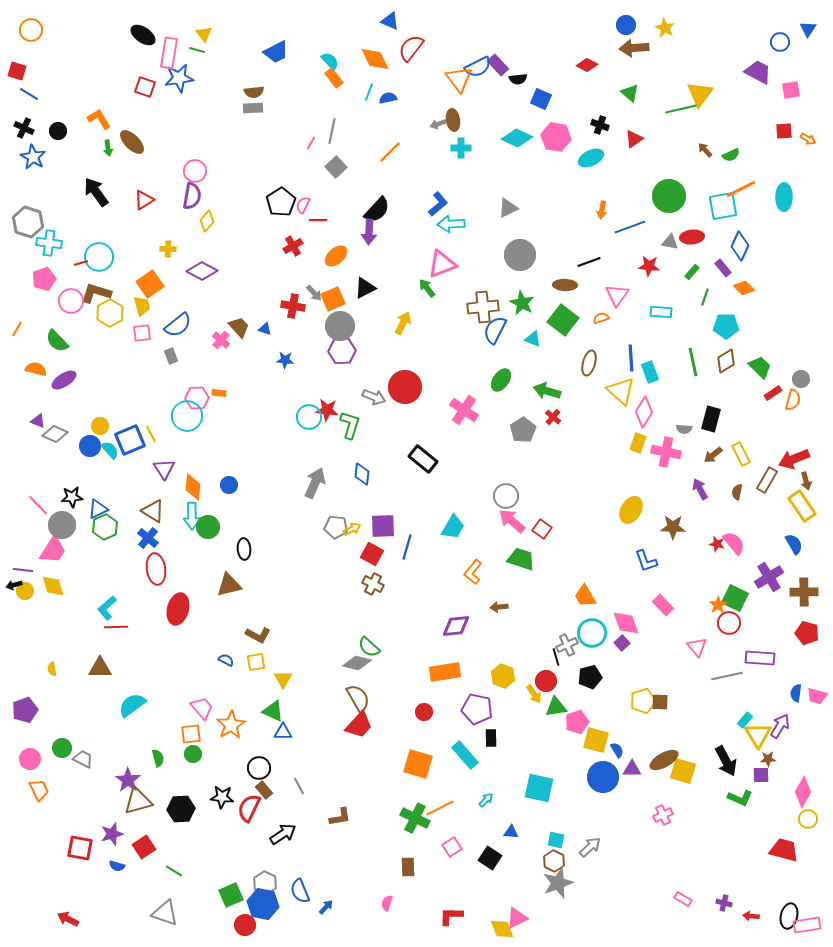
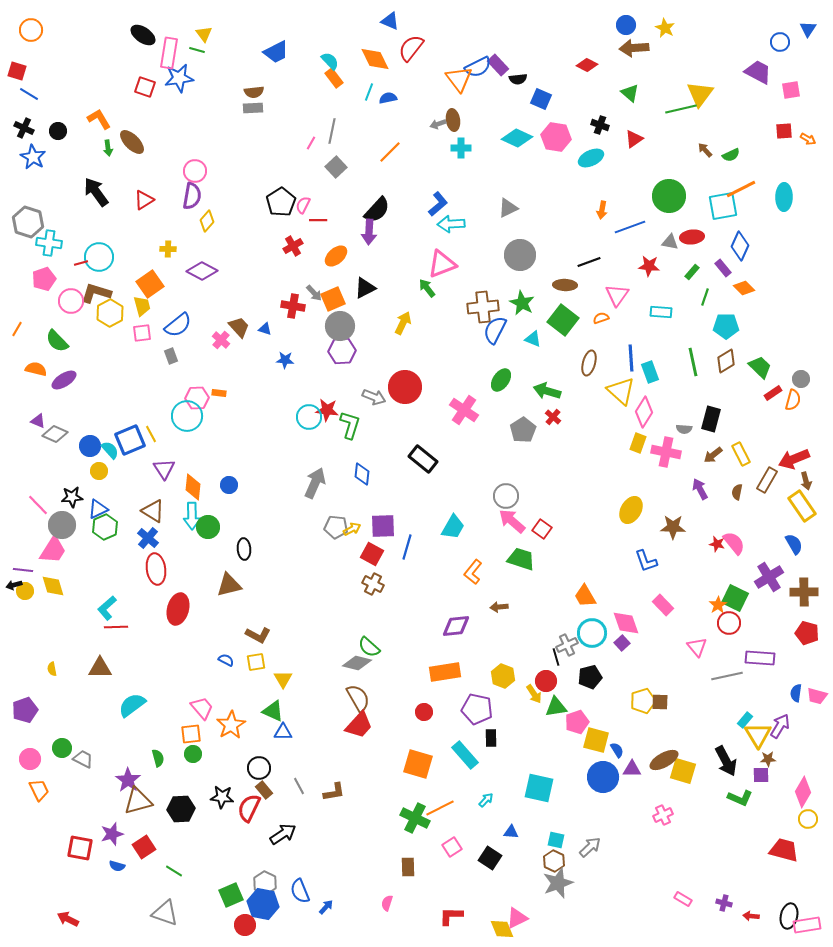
yellow circle at (100, 426): moved 1 px left, 45 px down
brown L-shape at (340, 817): moved 6 px left, 25 px up
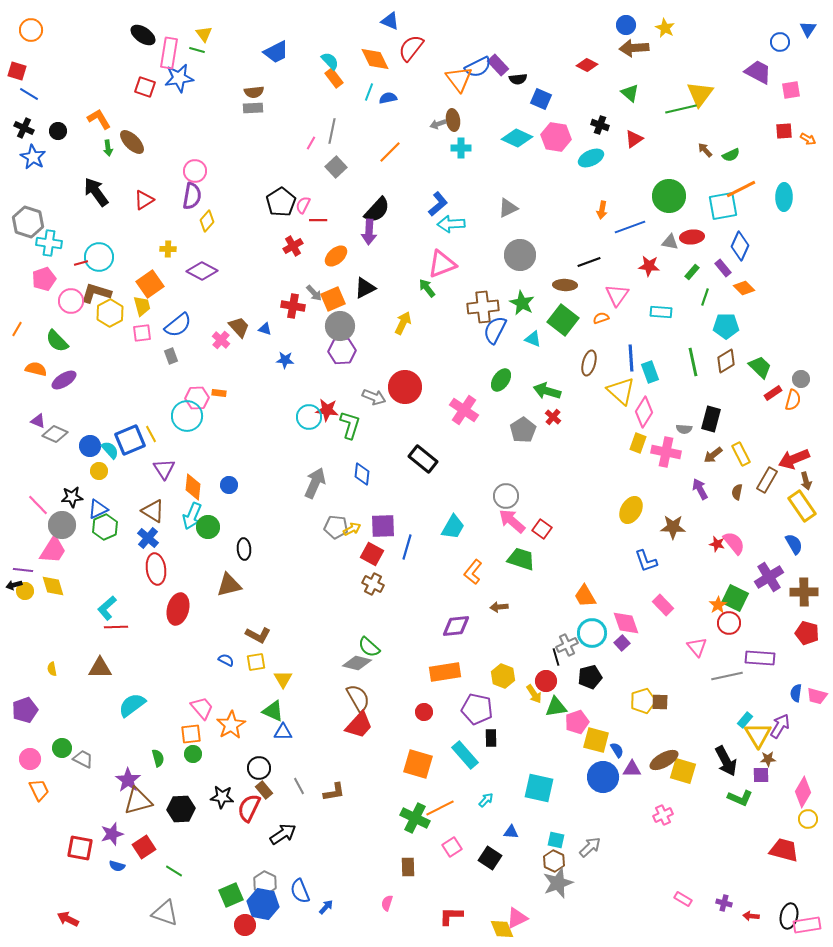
cyan arrow at (192, 516): rotated 24 degrees clockwise
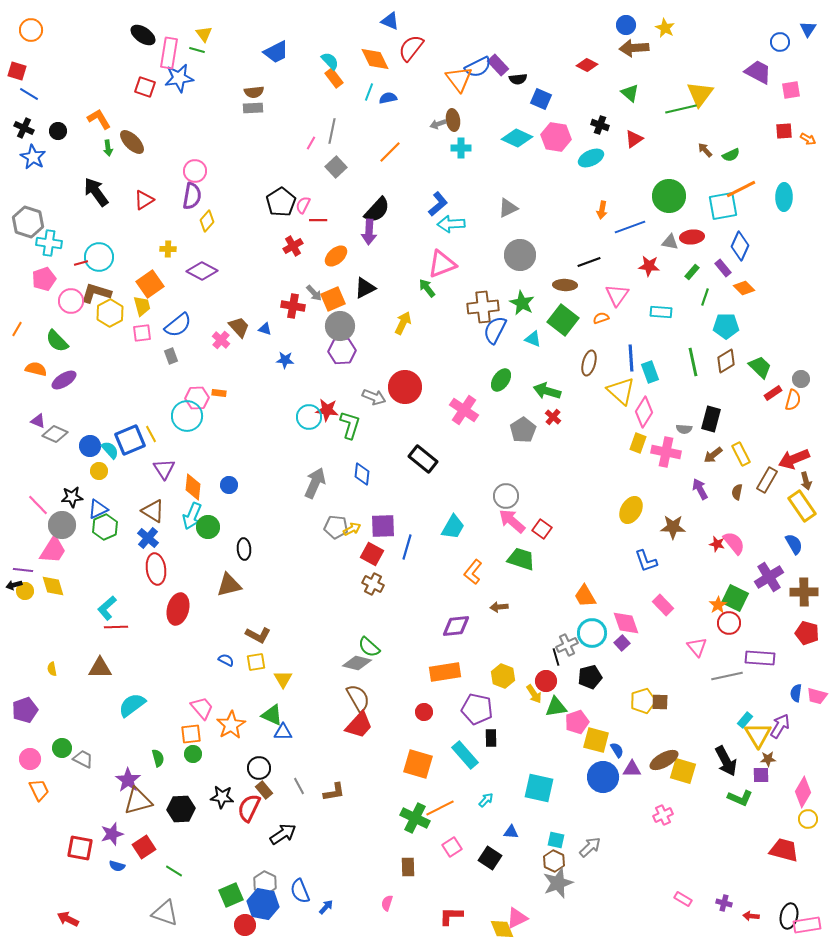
green triangle at (273, 711): moved 1 px left, 4 px down
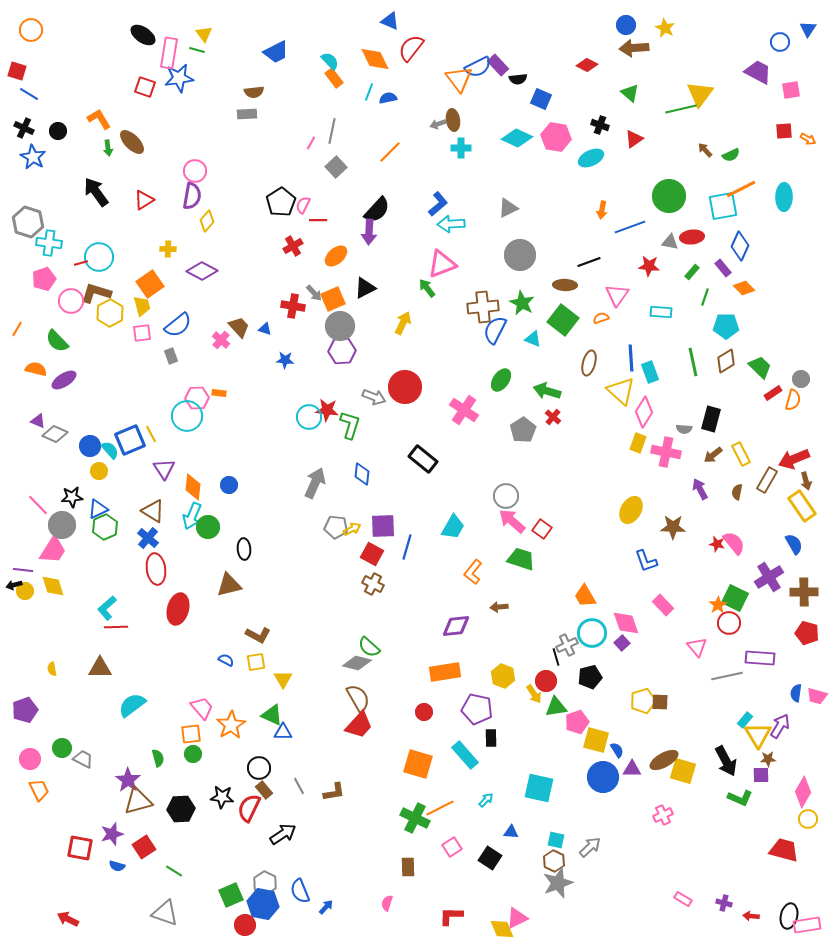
gray rectangle at (253, 108): moved 6 px left, 6 px down
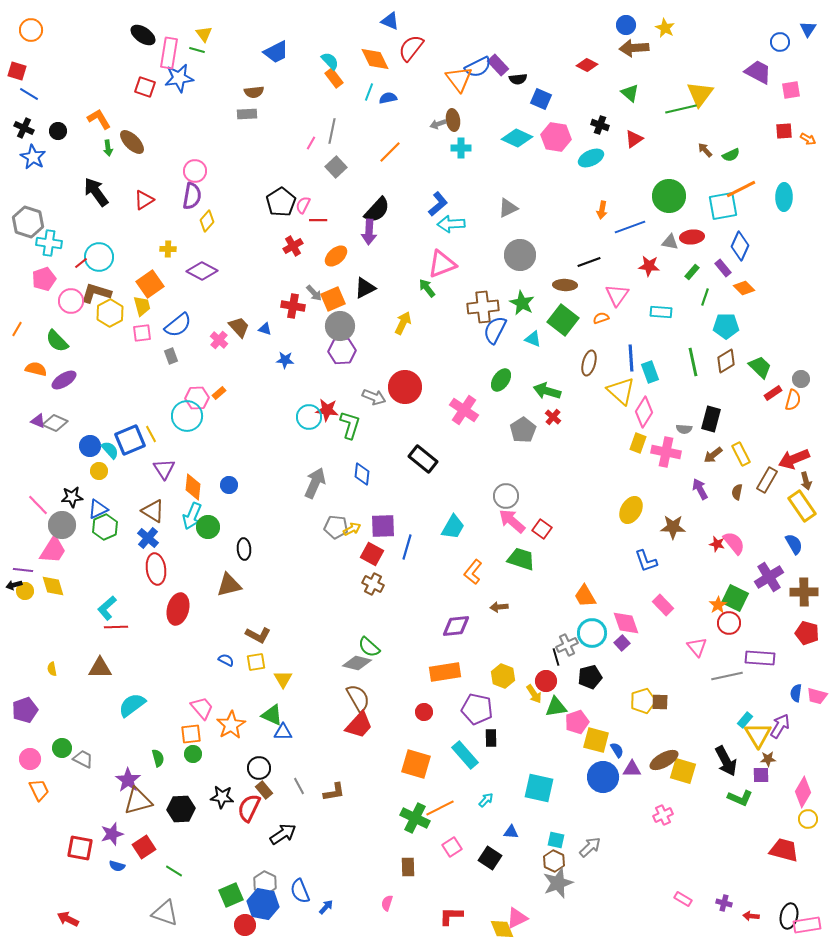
red line at (81, 263): rotated 24 degrees counterclockwise
pink cross at (221, 340): moved 2 px left
orange rectangle at (219, 393): rotated 48 degrees counterclockwise
gray diamond at (55, 434): moved 11 px up
orange square at (418, 764): moved 2 px left
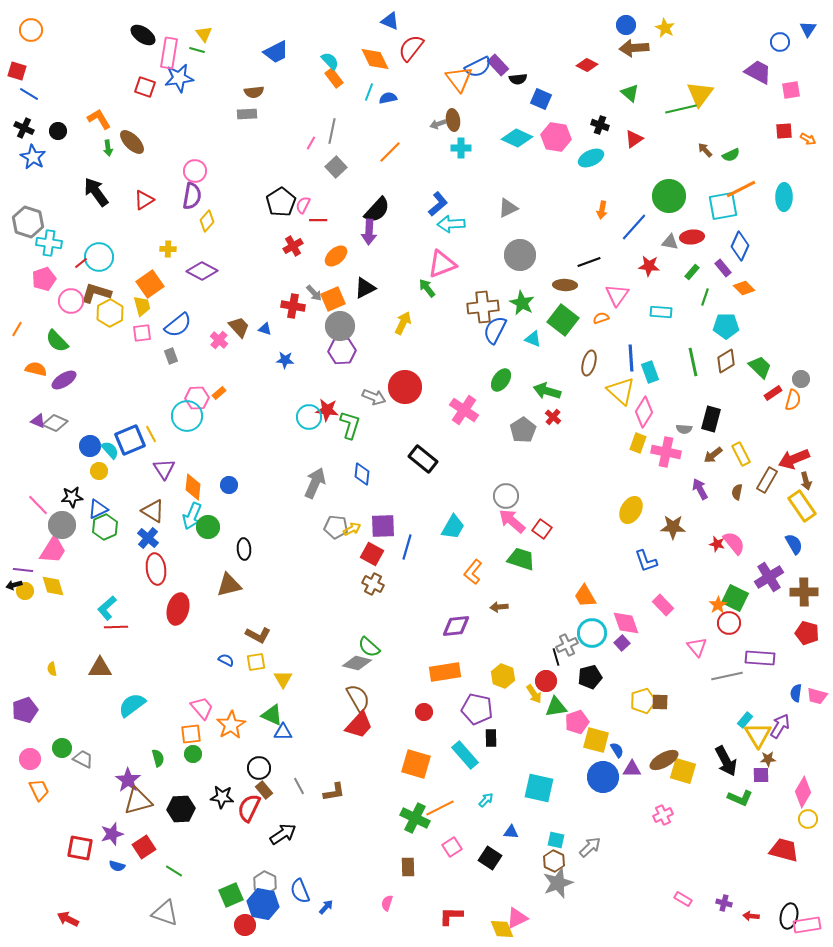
blue line at (630, 227): moved 4 px right; rotated 28 degrees counterclockwise
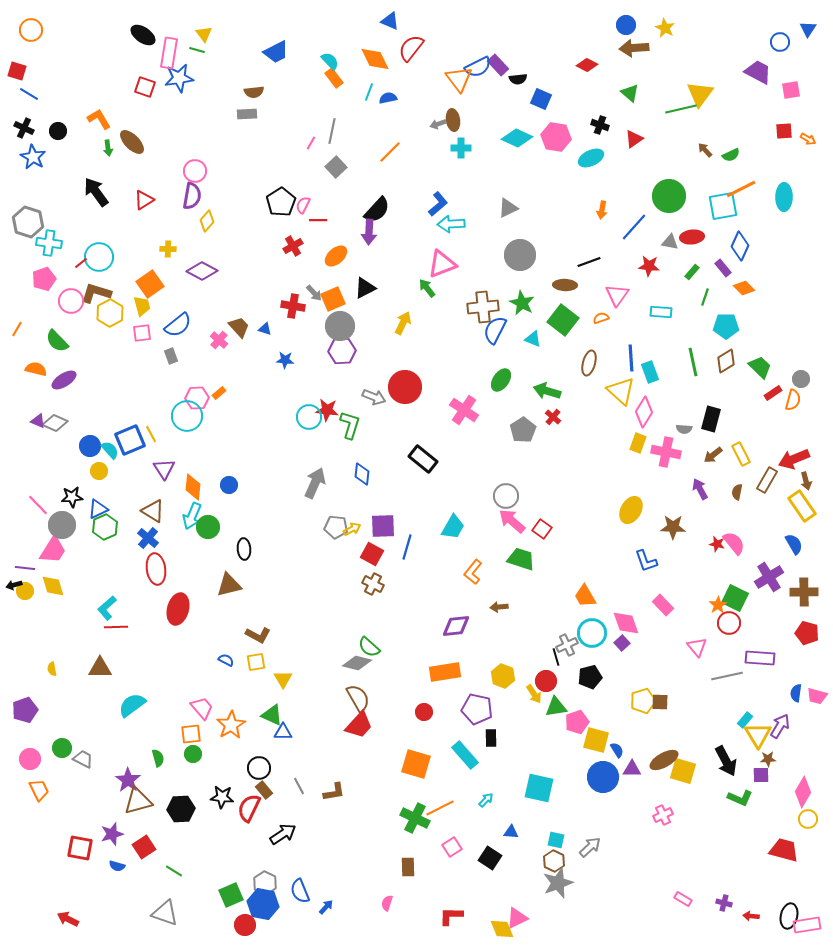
purple line at (23, 570): moved 2 px right, 2 px up
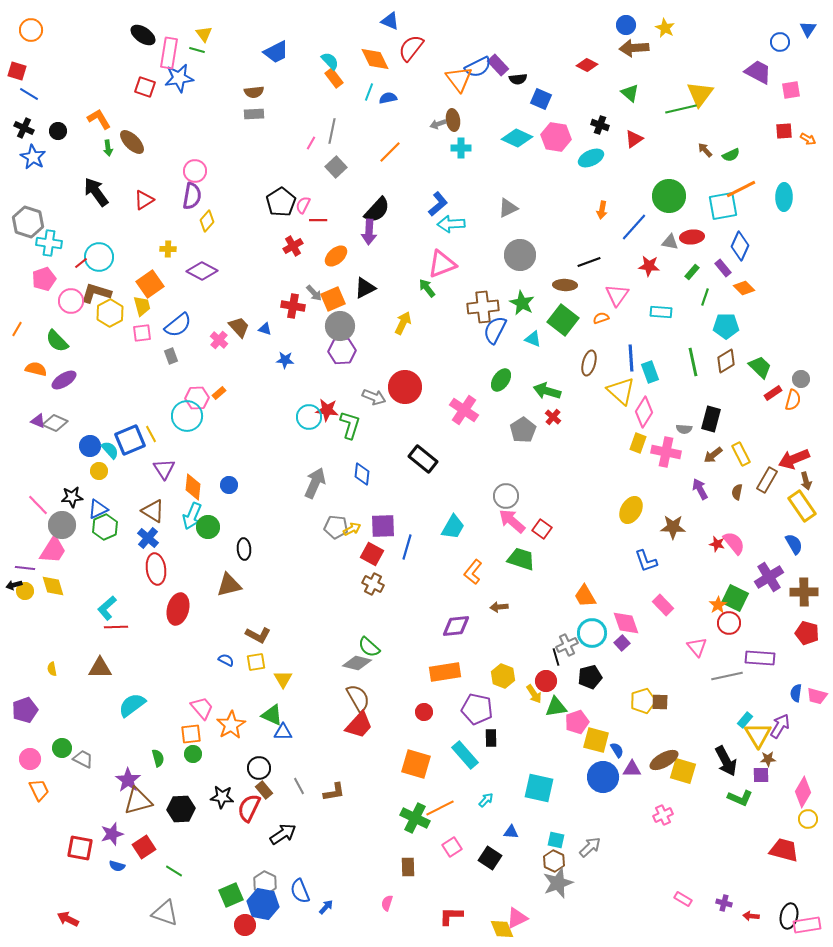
gray rectangle at (247, 114): moved 7 px right
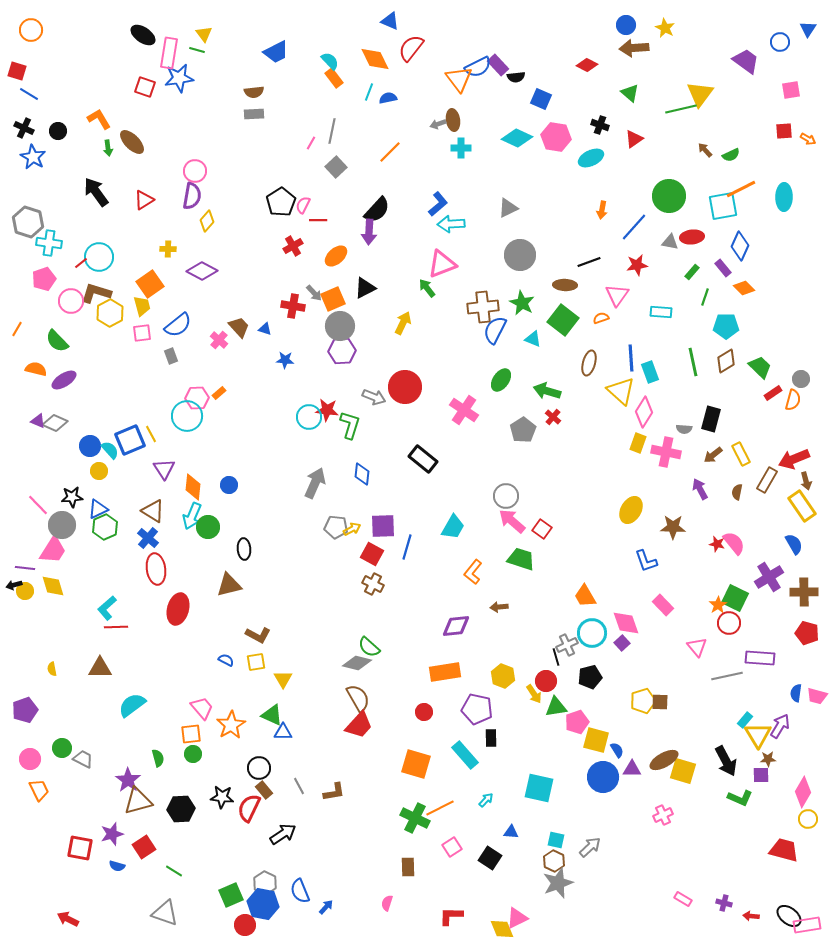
purple trapezoid at (758, 72): moved 12 px left, 11 px up; rotated 8 degrees clockwise
black semicircle at (518, 79): moved 2 px left, 2 px up
red star at (649, 266): moved 12 px left, 1 px up; rotated 15 degrees counterclockwise
black ellipse at (789, 916): rotated 65 degrees counterclockwise
